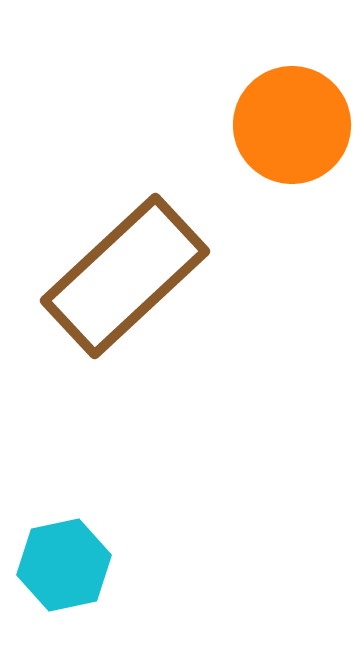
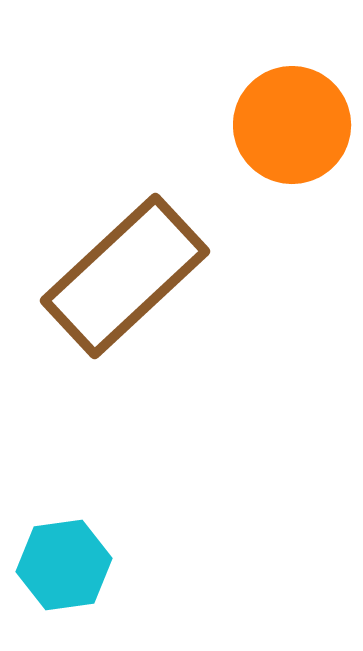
cyan hexagon: rotated 4 degrees clockwise
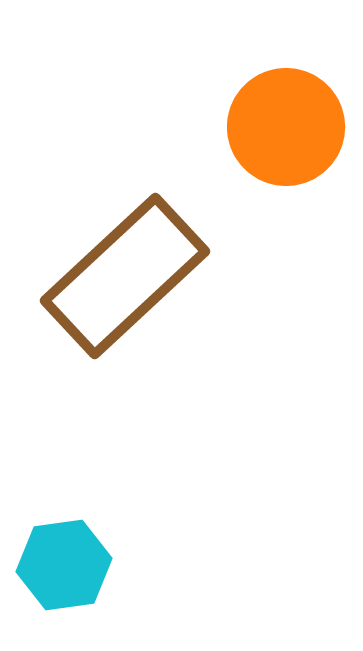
orange circle: moved 6 px left, 2 px down
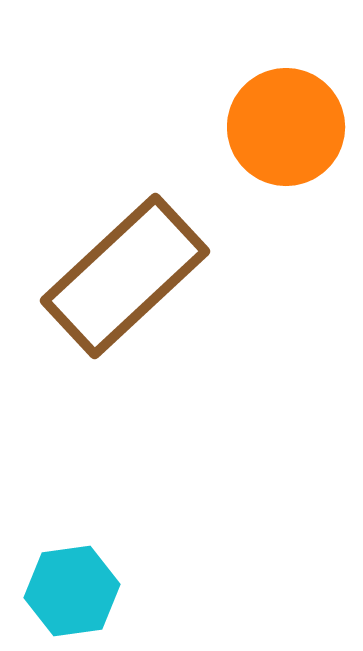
cyan hexagon: moved 8 px right, 26 px down
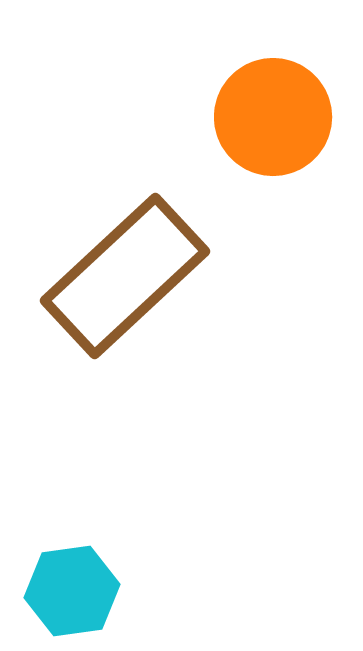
orange circle: moved 13 px left, 10 px up
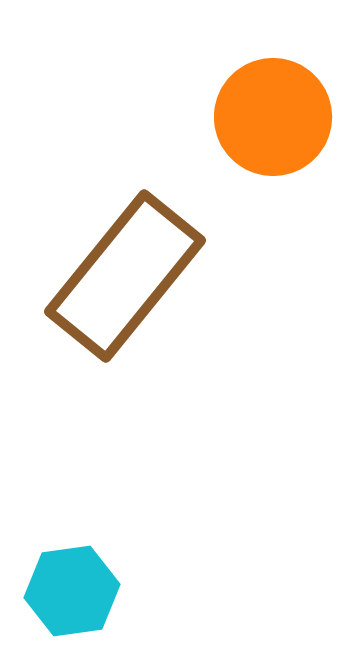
brown rectangle: rotated 8 degrees counterclockwise
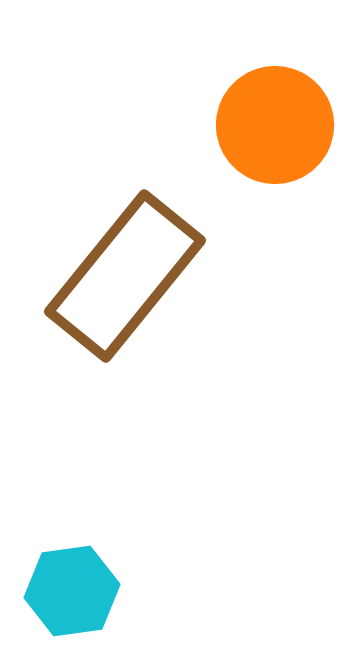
orange circle: moved 2 px right, 8 px down
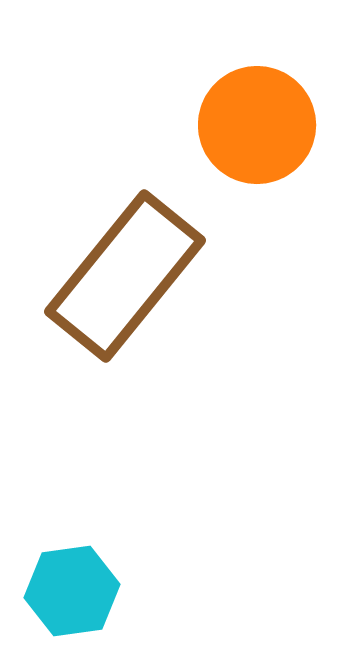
orange circle: moved 18 px left
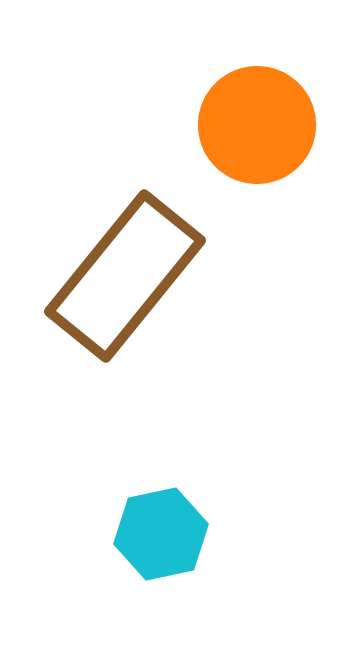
cyan hexagon: moved 89 px right, 57 px up; rotated 4 degrees counterclockwise
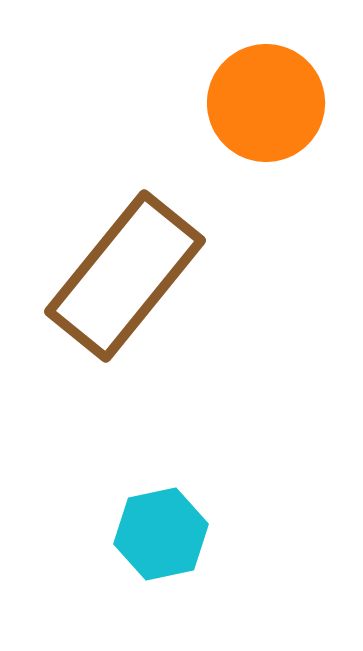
orange circle: moved 9 px right, 22 px up
